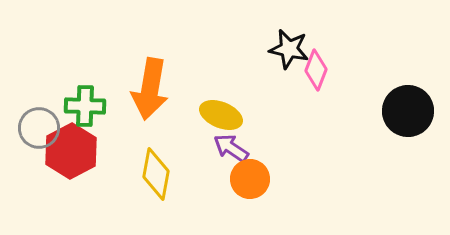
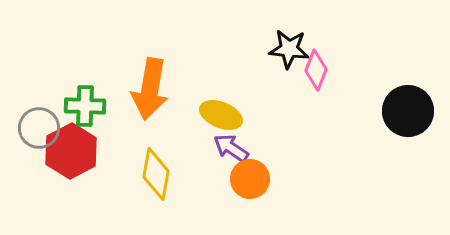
black star: rotated 6 degrees counterclockwise
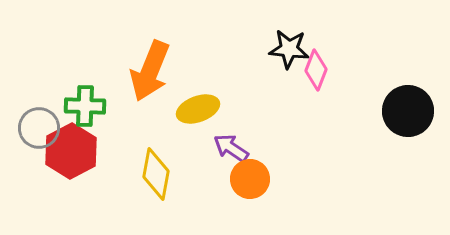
orange arrow: moved 18 px up; rotated 12 degrees clockwise
yellow ellipse: moved 23 px left, 6 px up; rotated 42 degrees counterclockwise
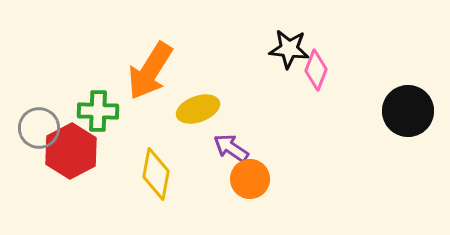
orange arrow: rotated 10 degrees clockwise
green cross: moved 13 px right, 5 px down
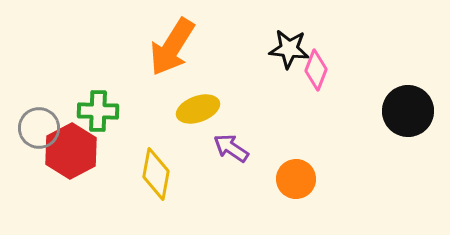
orange arrow: moved 22 px right, 24 px up
orange circle: moved 46 px right
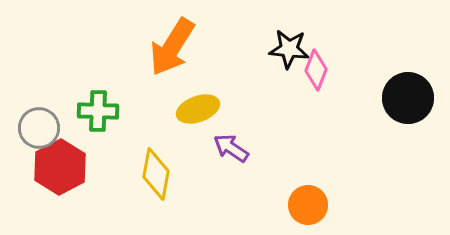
black circle: moved 13 px up
red hexagon: moved 11 px left, 16 px down
orange circle: moved 12 px right, 26 px down
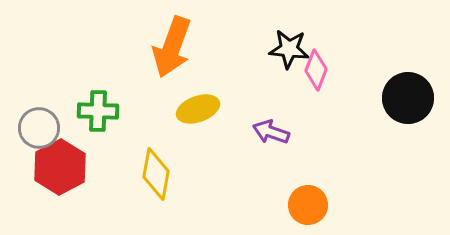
orange arrow: rotated 12 degrees counterclockwise
purple arrow: moved 40 px right, 16 px up; rotated 15 degrees counterclockwise
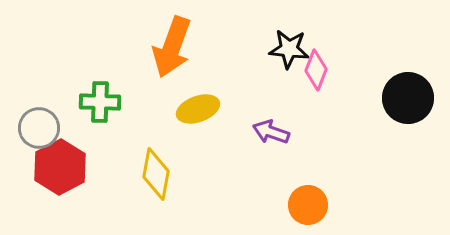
green cross: moved 2 px right, 9 px up
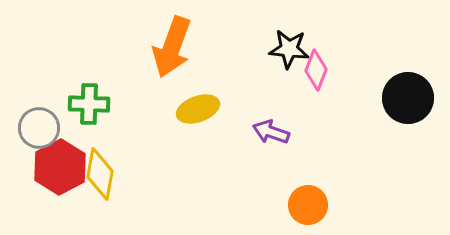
green cross: moved 11 px left, 2 px down
yellow diamond: moved 56 px left
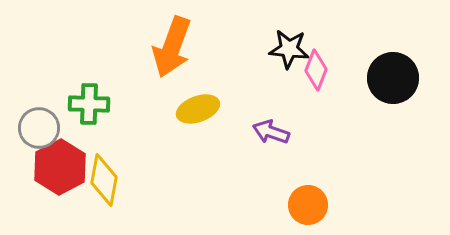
black circle: moved 15 px left, 20 px up
yellow diamond: moved 4 px right, 6 px down
